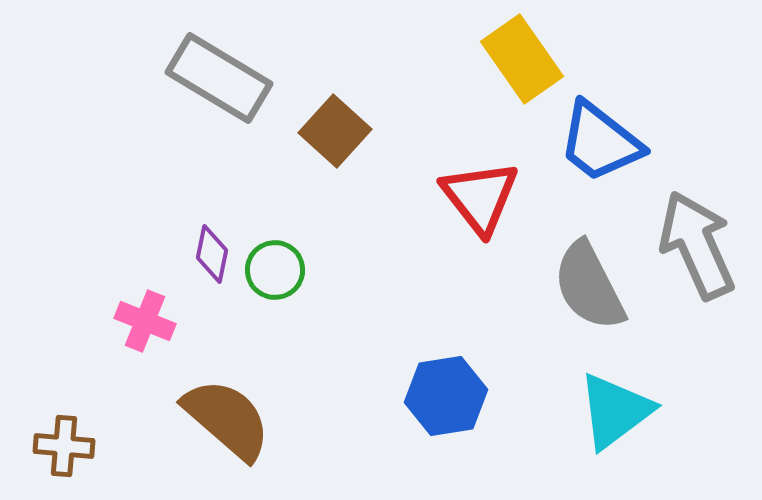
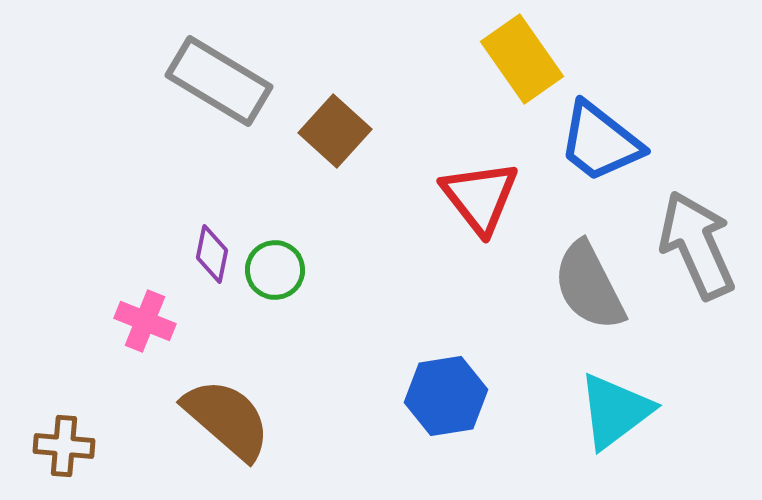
gray rectangle: moved 3 px down
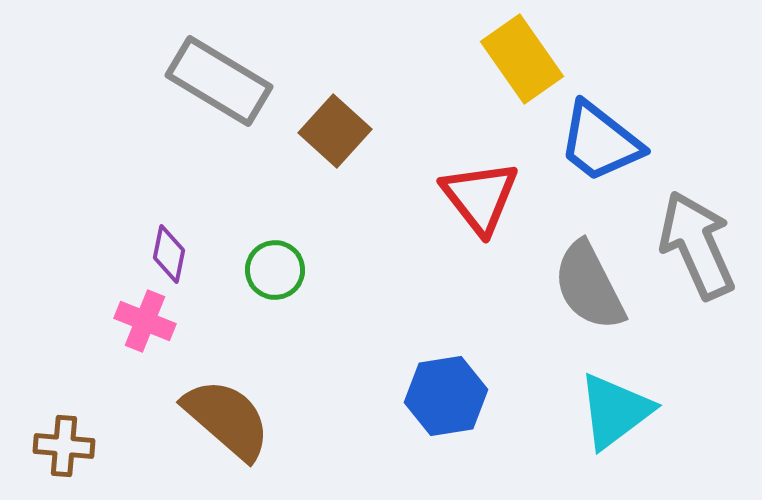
purple diamond: moved 43 px left
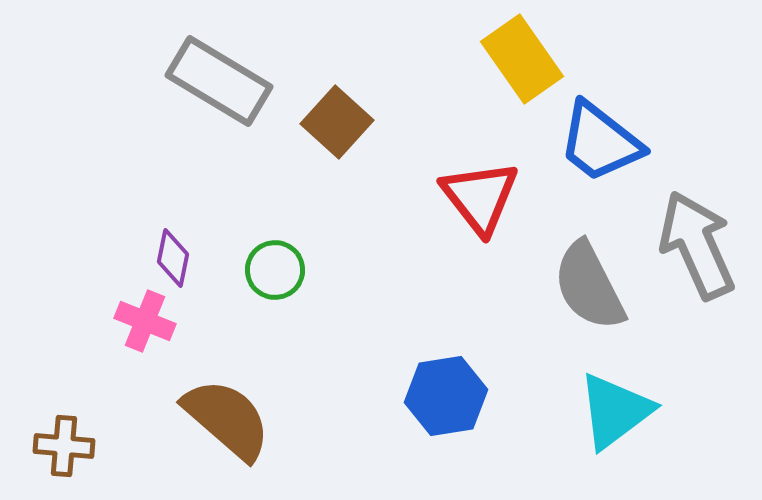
brown square: moved 2 px right, 9 px up
purple diamond: moved 4 px right, 4 px down
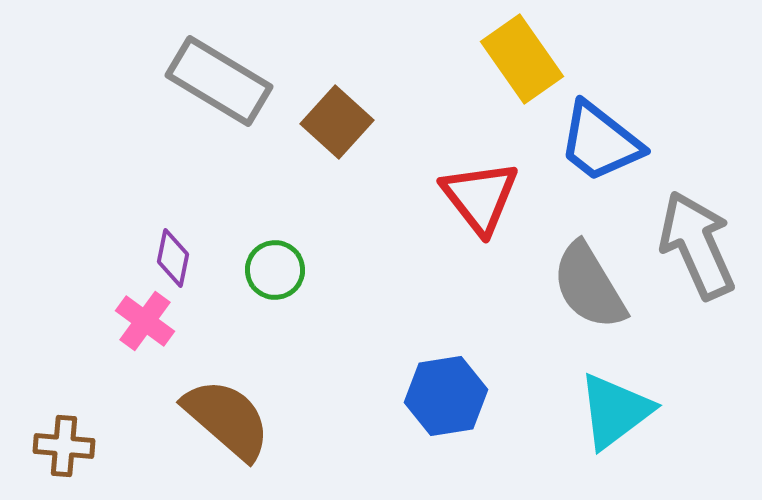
gray semicircle: rotated 4 degrees counterclockwise
pink cross: rotated 14 degrees clockwise
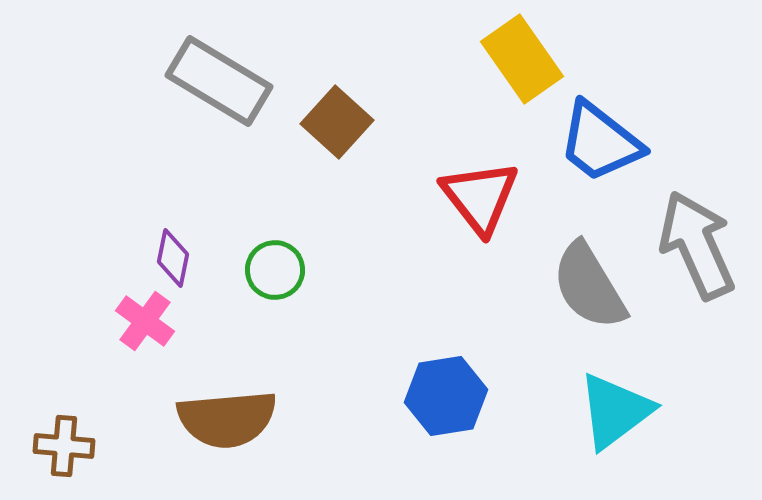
brown semicircle: rotated 134 degrees clockwise
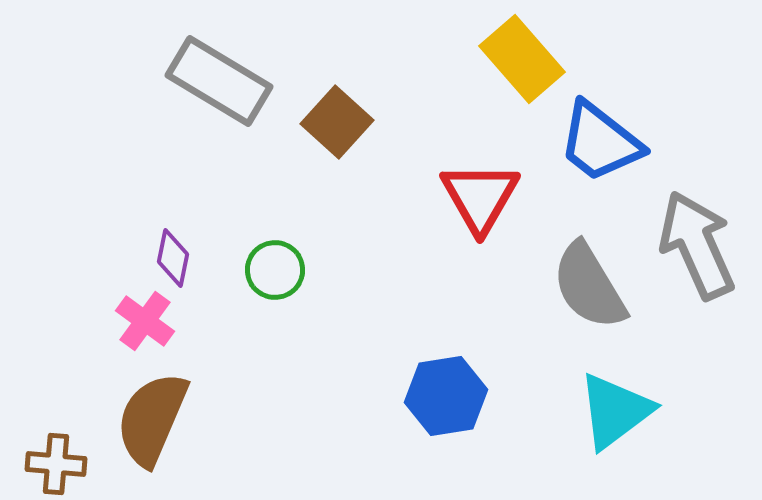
yellow rectangle: rotated 6 degrees counterclockwise
red triangle: rotated 8 degrees clockwise
brown semicircle: moved 75 px left; rotated 118 degrees clockwise
brown cross: moved 8 px left, 18 px down
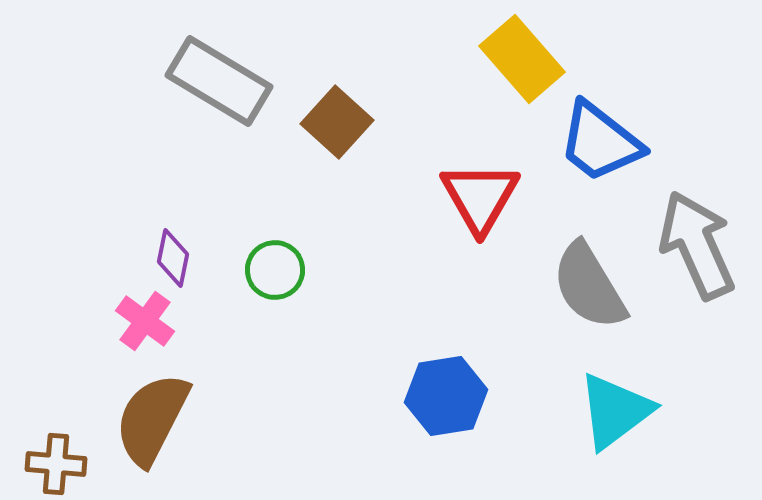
brown semicircle: rotated 4 degrees clockwise
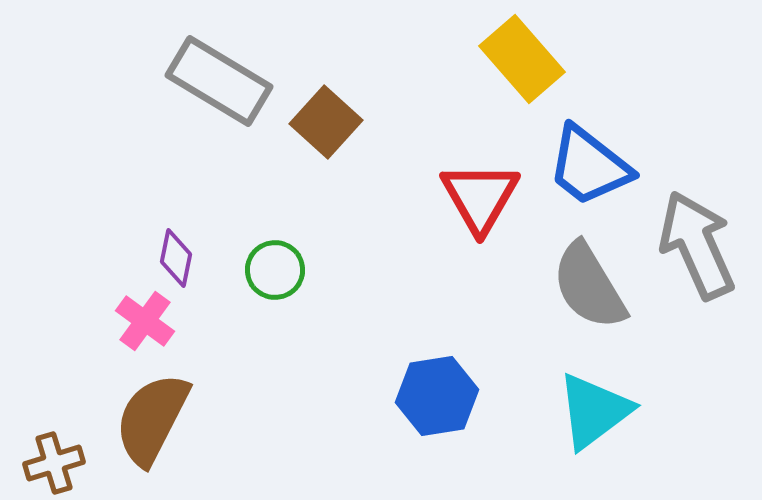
brown square: moved 11 px left
blue trapezoid: moved 11 px left, 24 px down
purple diamond: moved 3 px right
blue hexagon: moved 9 px left
cyan triangle: moved 21 px left
brown cross: moved 2 px left, 1 px up; rotated 22 degrees counterclockwise
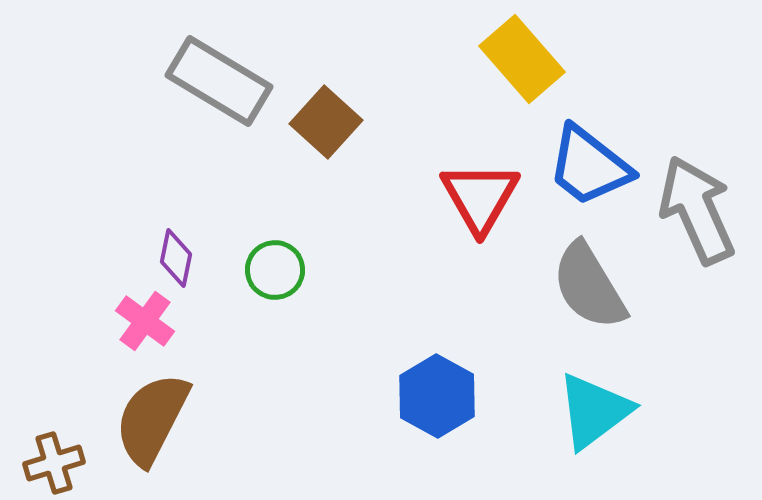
gray arrow: moved 35 px up
blue hexagon: rotated 22 degrees counterclockwise
